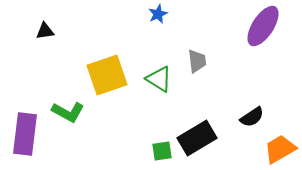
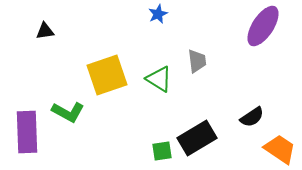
purple rectangle: moved 2 px right, 2 px up; rotated 9 degrees counterclockwise
orange trapezoid: rotated 64 degrees clockwise
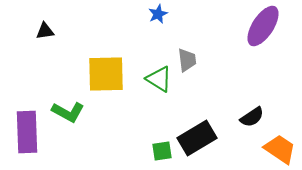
gray trapezoid: moved 10 px left, 1 px up
yellow square: moved 1 px left, 1 px up; rotated 18 degrees clockwise
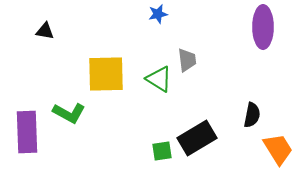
blue star: rotated 12 degrees clockwise
purple ellipse: moved 1 px down; rotated 33 degrees counterclockwise
black triangle: rotated 18 degrees clockwise
green L-shape: moved 1 px right, 1 px down
black semicircle: moved 2 px up; rotated 45 degrees counterclockwise
orange trapezoid: moved 2 px left; rotated 24 degrees clockwise
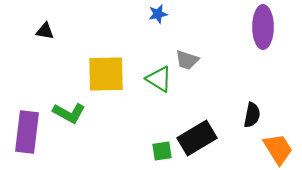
gray trapezoid: rotated 115 degrees clockwise
purple rectangle: rotated 9 degrees clockwise
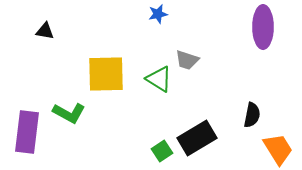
green square: rotated 25 degrees counterclockwise
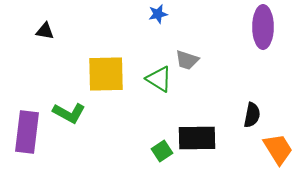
black rectangle: rotated 30 degrees clockwise
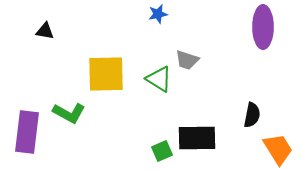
green square: rotated 10 degrees clockwise
